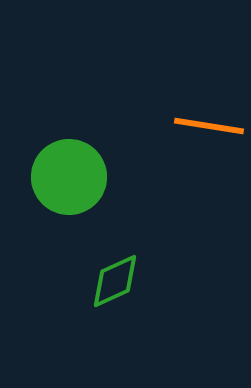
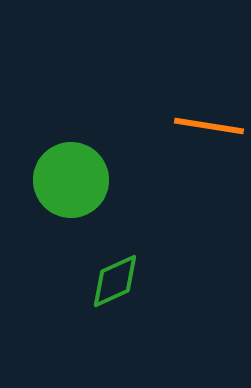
green circle: moved 2 px right, 3 px down
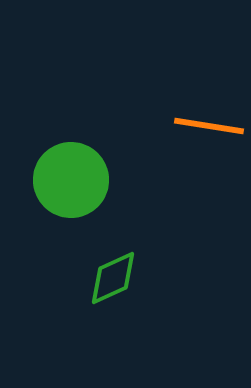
green diamond: moved 2 px left, 3 px up
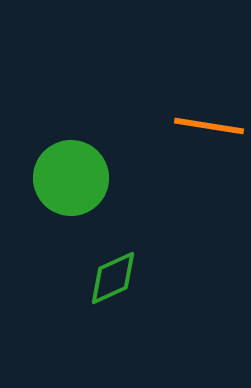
green circle: moved 2 px up
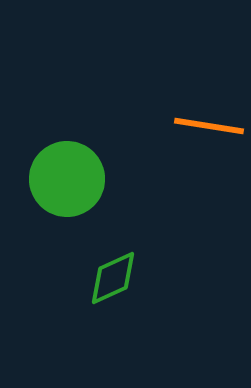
green circle: moved 4 px left, 1 px down
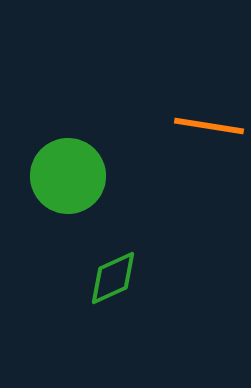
green circle: moved 1 px right, 3 px up
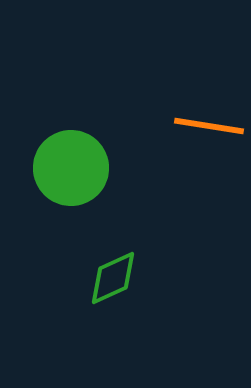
green circle: moved 3 px right, 8 px up
